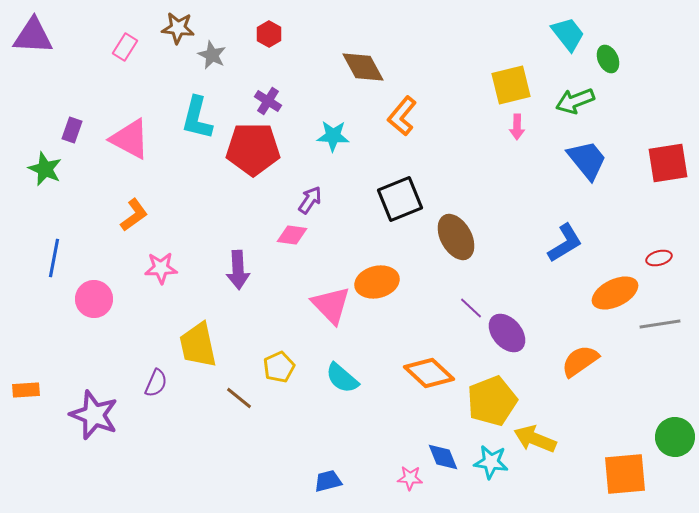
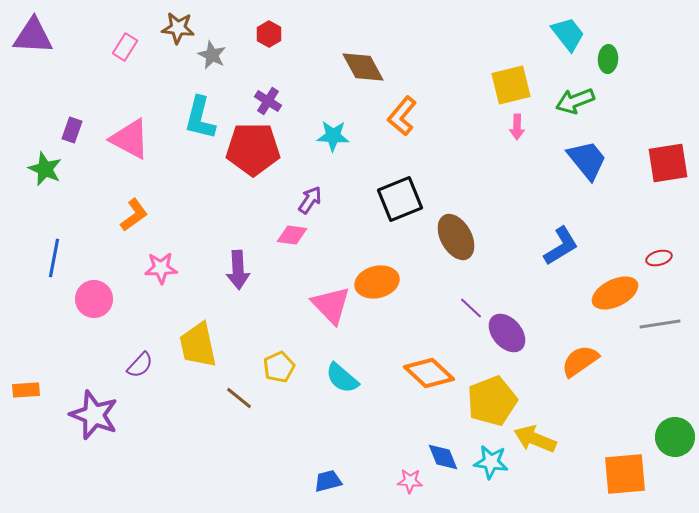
green ellipse at (608, 59): rotated 28 degrees clockwise
cyan L-shape at (197, 118): moved 3 px right
blue L-shape at (565, 243): moved 4 px left, 3 px down
purple semicircle at (156, 383): moved 16 px left, 18 px up; rotated 20 degrees clockwise
pink star at (410, 478): moved 3 px down
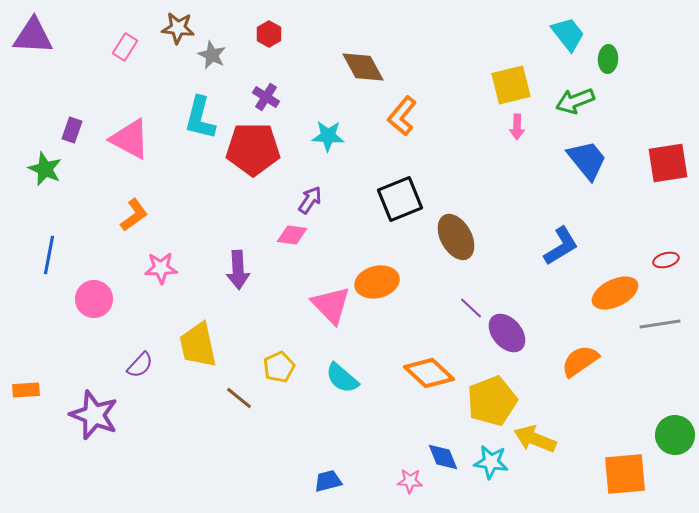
purple cross at (268, 101): moved 2 px left, 4 px up
cyan star at (333, 136): moved 5 px left
blue line at (54, 258): moved 5 px left, 3 px up
red ellipse at (659, 258): moved 7 px right, 2 px down
green circle at (675, 437): moved 2 px up
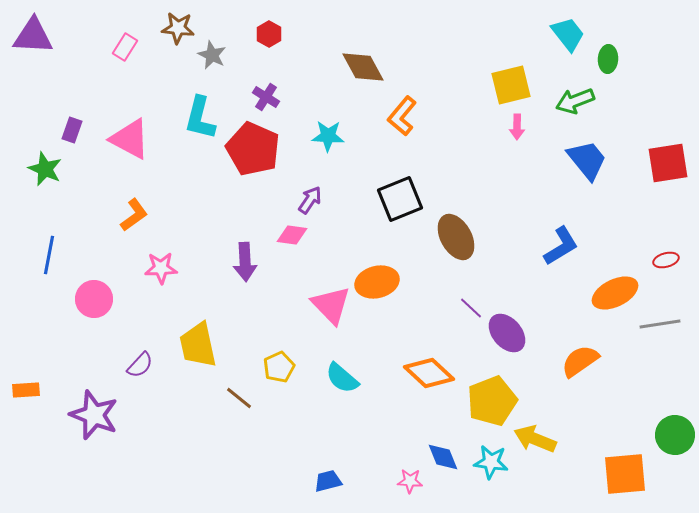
red pentagon at (253, 149): rotated 24 degrees clockwise
purple arrow at (238, 270): moved 7 px right, 8 px up
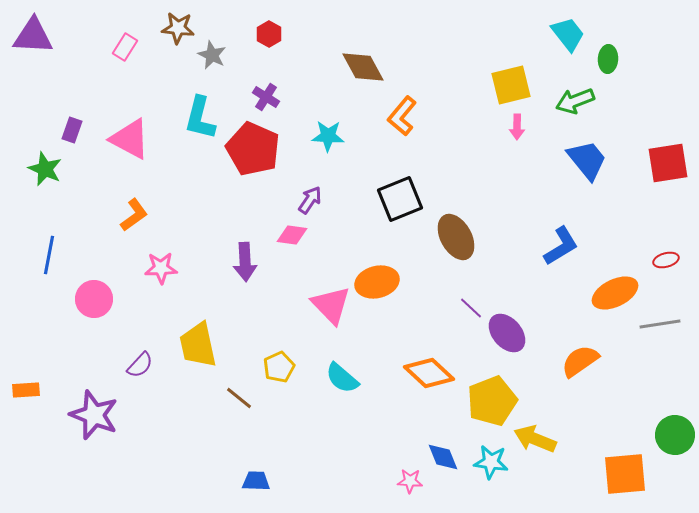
blue trapezoid at (328, 481): moved 72 px left; rotated 16 degrees clockwise
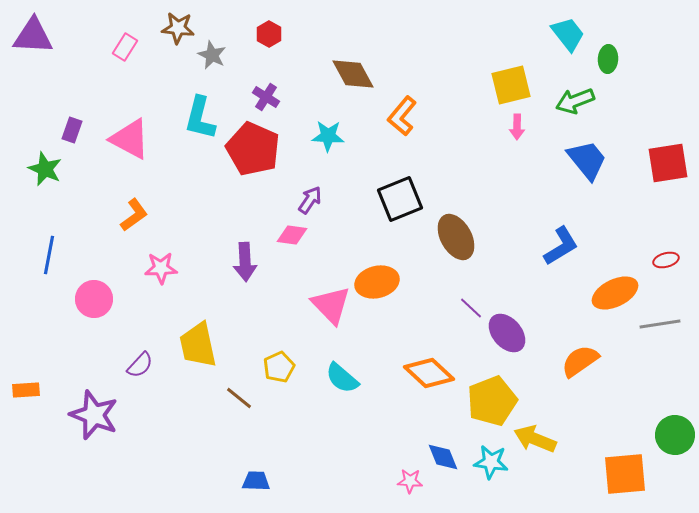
brown diamond at (363, 67): moved 10 px left, 7 px down
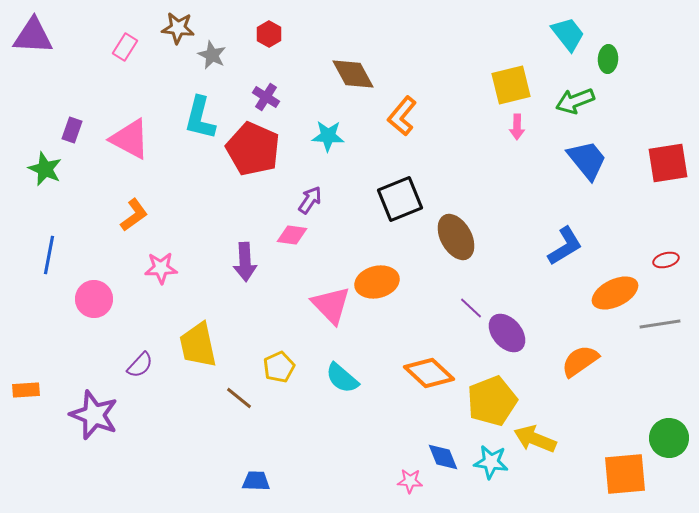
blue L-shape at (561, 246): moved 4 px right
green circle at (675, 435): moved 6 px left, 3 px down
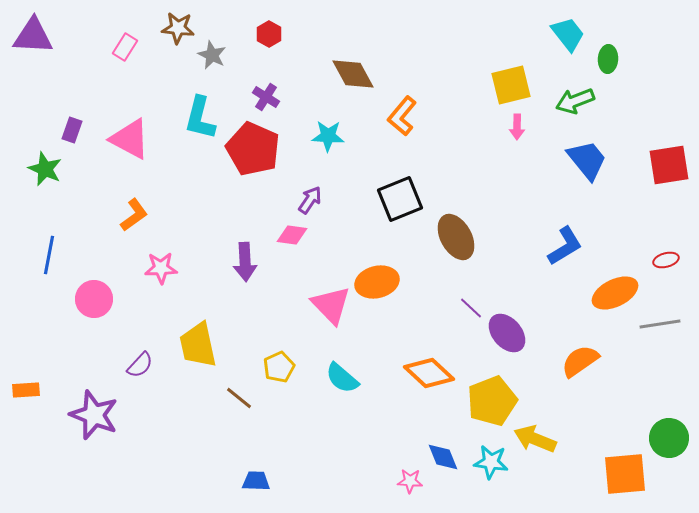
red square at (668, 163): moved 1 px right, 2 px down
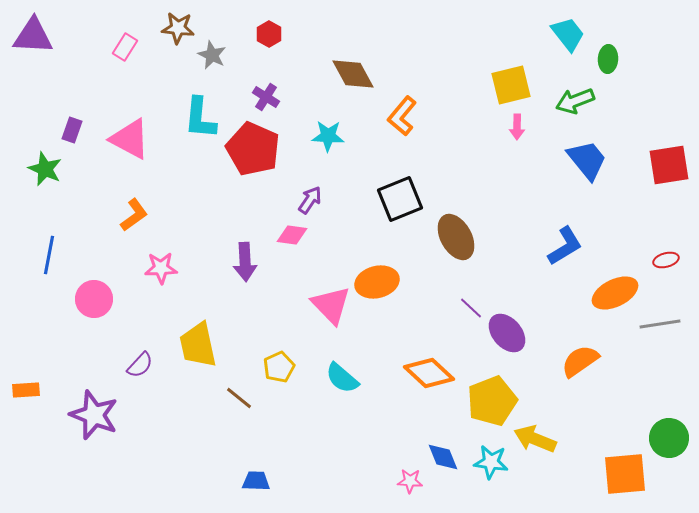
cyan L-shape at (200, 118): rotated 9 degrees counterclockwise
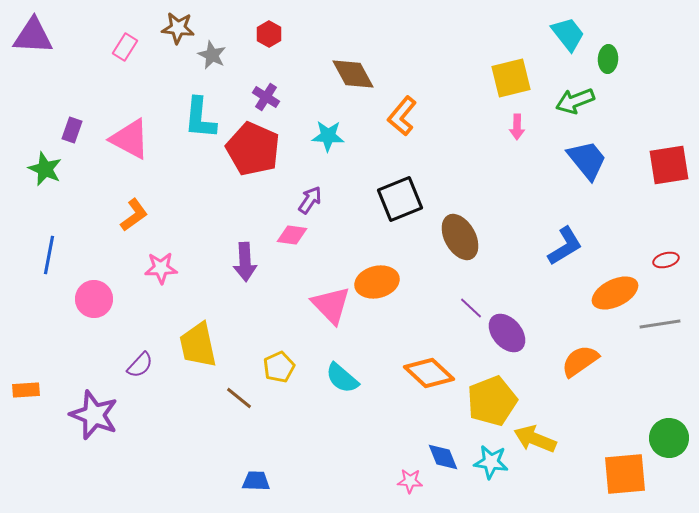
yellow square at (511, 85): moved 7 px up
brown ellipse at (456, 237): moved 4 px right
